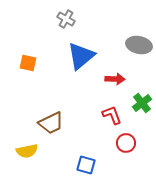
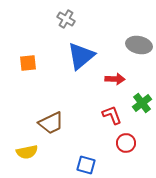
orange square: rotated 18 degrees counterclockwise
yellow semicircle: moved 1 px down
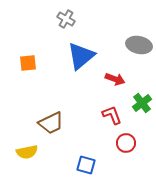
red arrow: rotated 18 degrees clockwise
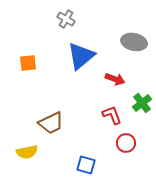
gray ellipse: moved 5 px left, 3 px up
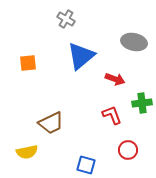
green cross: rotated 30 degrees clockwise
red circle: moved 2 px right, 7 px down
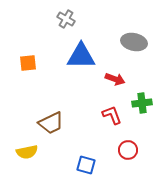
blue triangle: rotated 40 degrees clockwise
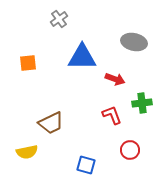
gray cross: moved 7 px left; rotated 24 degrees clockwise
blue triangle: moved 1 px right, 1 px down
red circle: moved 2 px right
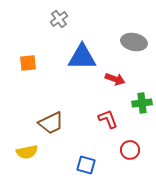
red L-shape: moved 4 px left, 4 px down
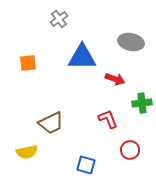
gray ellipse: moved 3 px left
